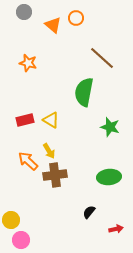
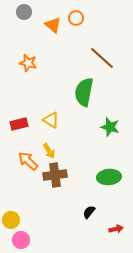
red rectangle: moved 6 px left, 4 px down
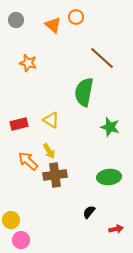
gray circle: moved 8 px left, 8 px down
orange circle: moved 1 px up
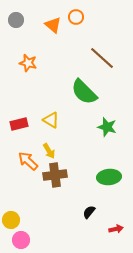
green semicircle: rotated 56 degrees counterclockwise
green star: moved 3 px left
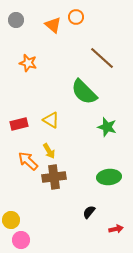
brown cross: moved 1 px left, 2 px down
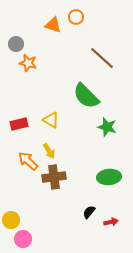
gray circle: moved 24 px down
orange triangle: rotated 24 degrees counterclockwise
green semicircle: moved 2 px right, 4 px down
red arrow: moved 5 px left, 7 px up
pink circle: moved 2 px right, 1 px up
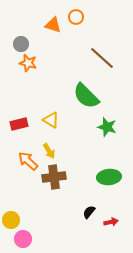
gray circle: moved 5 px right
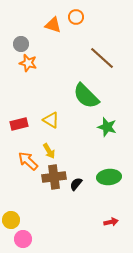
black semicircle: moved 13 px left, 28 px up
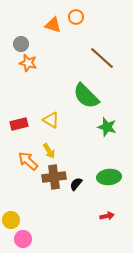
red arrow: moved 4 px left, 6 px up
